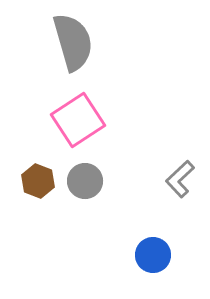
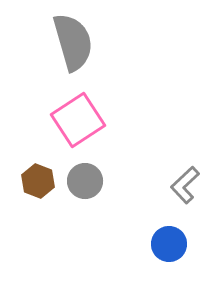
gray L-shape: moved 5 px right, 6 px down
blue circle: moved 16 px right, 11 px up
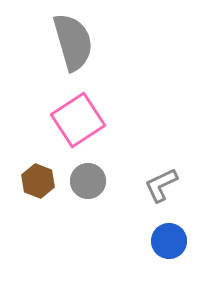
gray circle: moved 3 px right
gray L-shape: moved 24 px left; rotated 18 degrees clockwise
blue circle: moved 3 px up
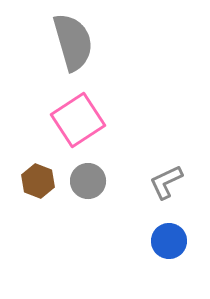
gray L-shape: moved 5 px right, 3 px up
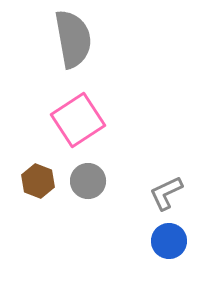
gray semicircle: moved 3 px up; rotated 6 degrees clockwise
gray L-shape: moved 11 px down
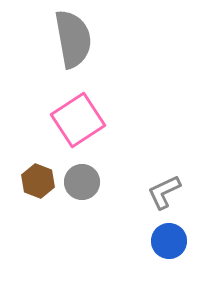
gray circle: moved 6 px left, 1 px down
gray L-shape: moved 2 px left, 1 px up
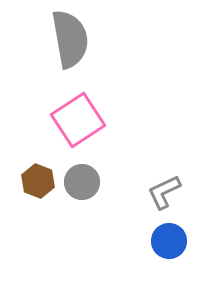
gray semicircle: moved 3 px left
